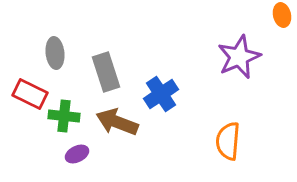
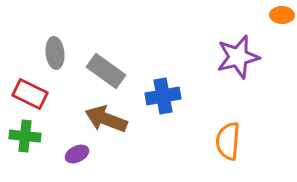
orange ellipse: rotated 75 degrees counterclockwise
purple star: moved 1 px left; rotated 9 degrees clockwise
gray rectangle: moved 1 px up; rotated 36 degrees counterclockwise
blue cross: moved 2 px right, 2 px down; rotated 24 degrees clockwise
green cross: moved 39 px left, 20 px down
brown arrow: moved 11 px left, 3 px up
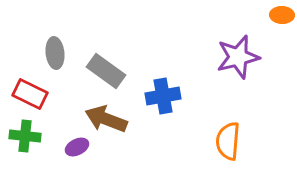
purple ellipse: moved 7 px up
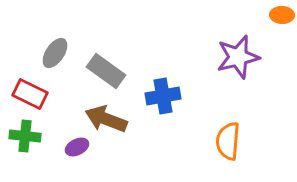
gray ellipse: rotated 40 degrees clockwise
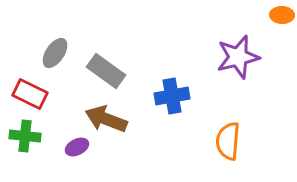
blue cross: moved 9 px right
